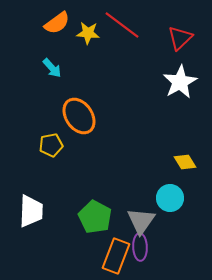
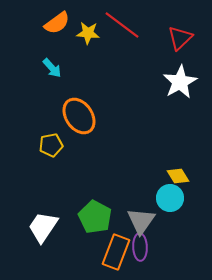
yellow diamond: moved 7 px left, 14 px down
white trapezoid: moved 12 px right, 16 px down; rotated 148 degrees counterclockwise
orange rectangle: moved 4 px up
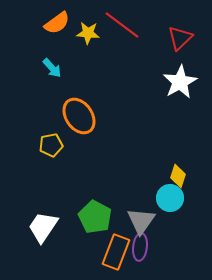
yellow diamond: rotated 50 degrees clockwise
purple ellipse: rotated 8 degrees clockwise
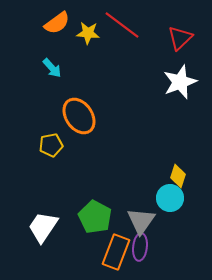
white star: rotated 8 degrees clockwise
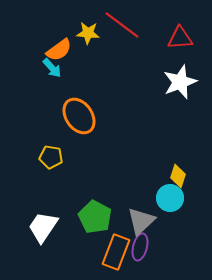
orange semicircle: moved 2 px right, 27 px down
red triangle: rotated 40 degrees clockwise
yellow pentagon: moved 12 px down; rotated 20 degrees clockwise
gray triangle: rotated 12 degrees clockwise
purple ellipse: rotated 8 degrees clockwise
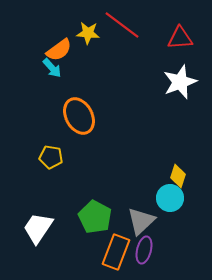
orange ellipse: rotated 6 degrees clockwise
white trapezoid: moved 5 px left, 1 px down
purple ellipse: moved 4 px right, 3 px down
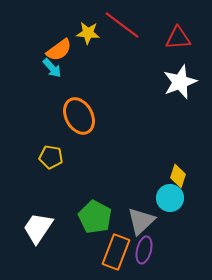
red triangle: moved 2 px left
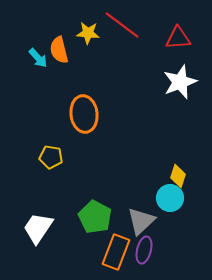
orange semicircle: rotated 112 degrees clockwise
cyan arrow: moved 14 px left, 10 px up
orange ellipse: moved 5 px right, 2 px up; rotated 21 degrees clockwise
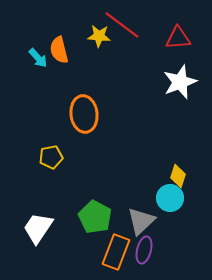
yellow star: moved 11 px right, 3 px down
yellow pentagon: rotated 20 degrees counterclockwise
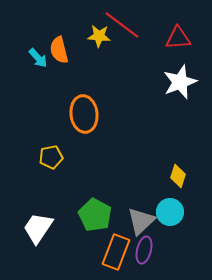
cyan circle: moved 14 px down
green pentagon: moved 2 px up
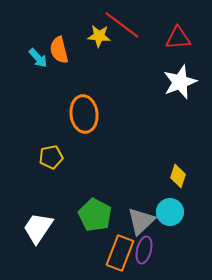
orange rectangle: moved 4 px right, 1 px down
